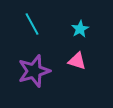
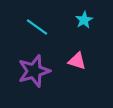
cyan line: moved 5 px right, 3 px down; rotated 25 degrees counterclockwise
cyan star: moved 4 px right, 9 px up
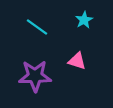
purple star: moved 1 px right, 5 px down; rotated 16 degrees clockwise
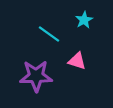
cyan line: moved 12 px right, 7 px down
purple star: moved 1 px right
